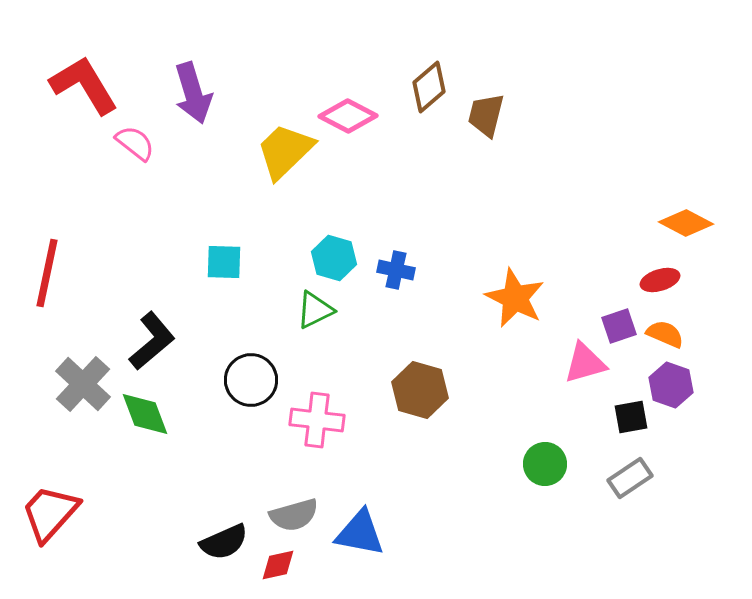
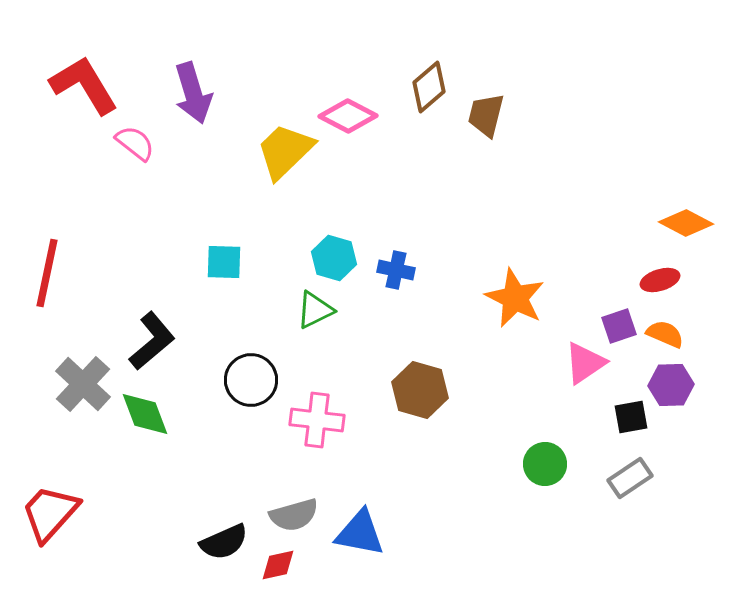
pink triangle: rotated 18 degrees counterclockwise
purple hexagon: rotated 21 degrees counterclockwise
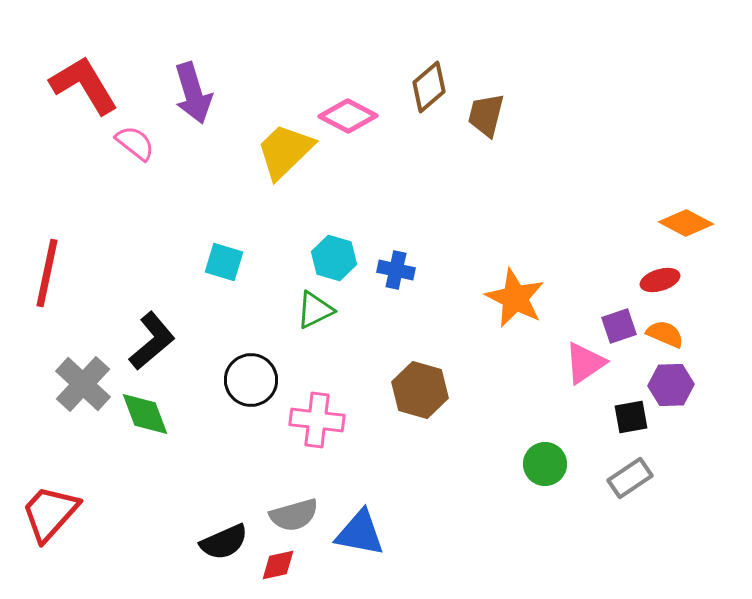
cyan square: rotated 15 degrees clockwise
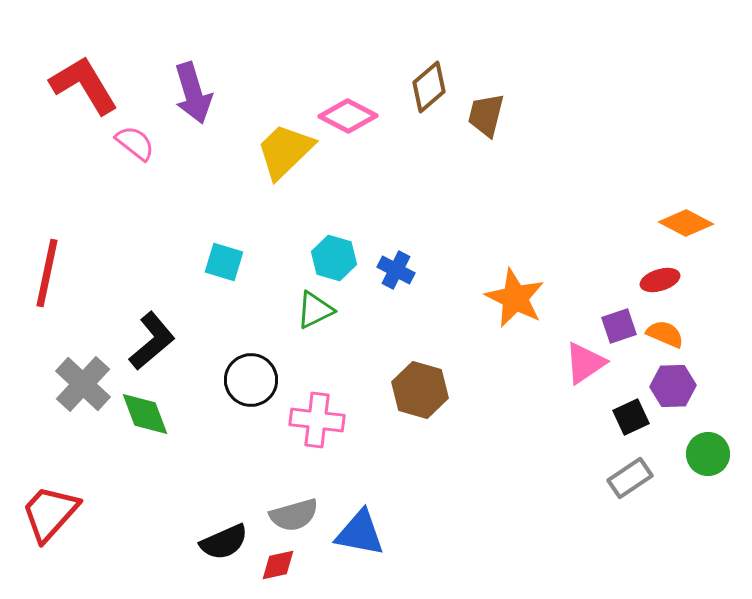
blue cross: rotated 15 degrees clockwise
purple hexagon: moved 2 px right, 1 px down
black square: rotated 15 degrees counterclockwise
green circle: moved 163 px right, 10 px up
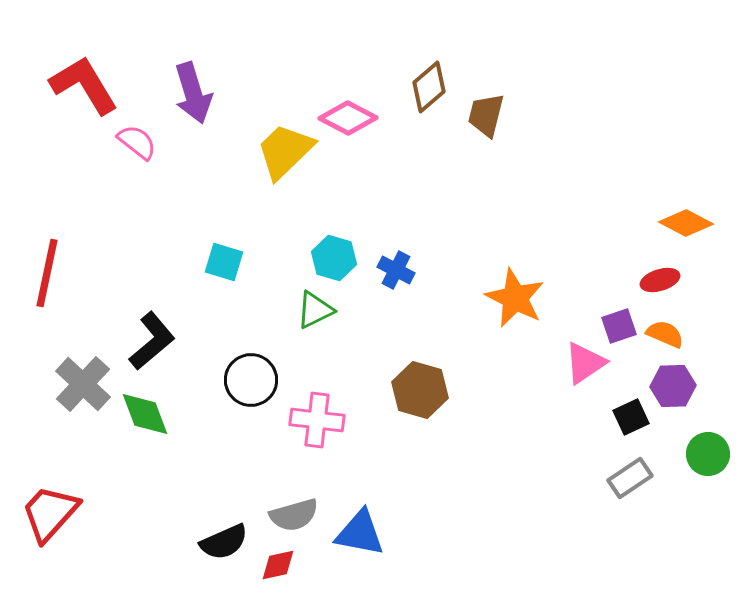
pink diamond: moved 2 px down
pink semicircle: moved 2 px right, 1 px up
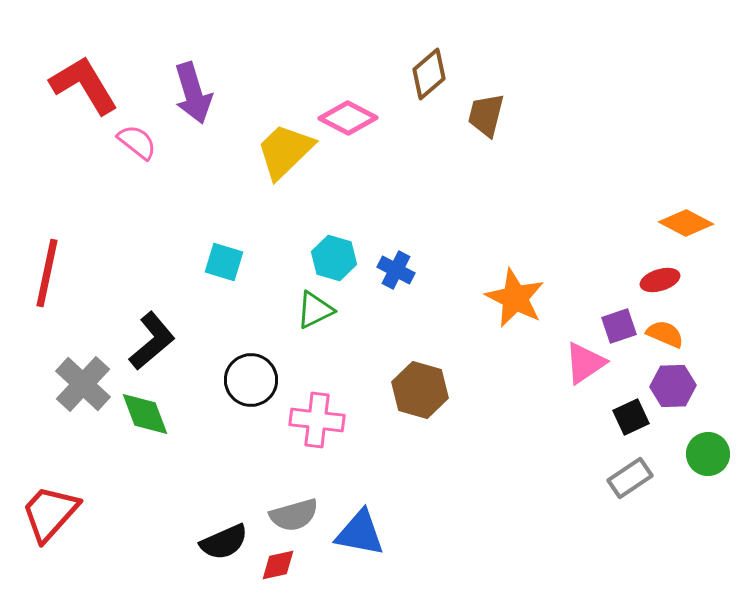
brown diamond: moved 13 px up
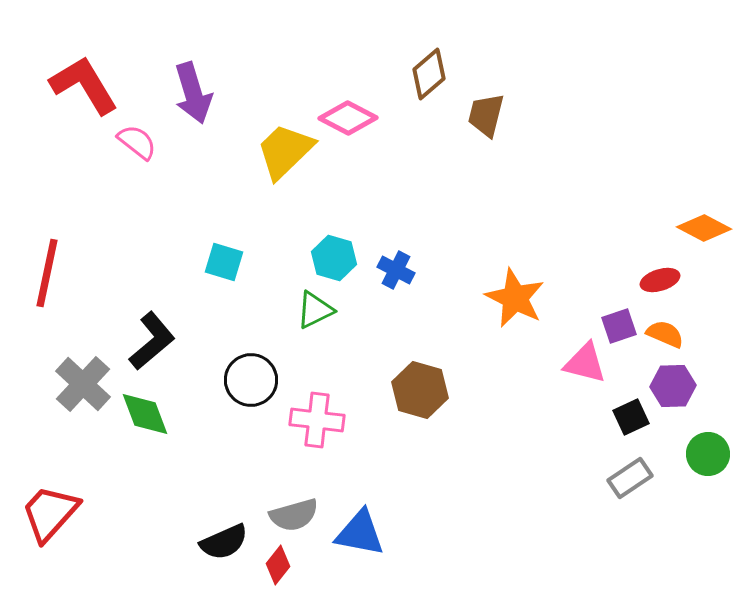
orange diamond: moved 18 px right, 5 px down
pink triangle: rotated 48 degrees clockwise
red diamond: rotated 39 degrees counterclockwise
